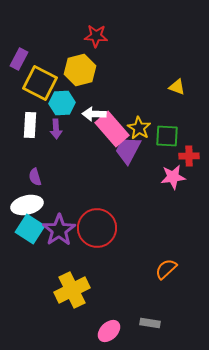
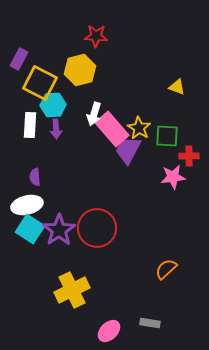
cyan hexagon: moved 9 px left, 2 px down
white arrow: rotated 75 degrees counterclockwise
purple semicircle: rotated 12 degrees clockwise
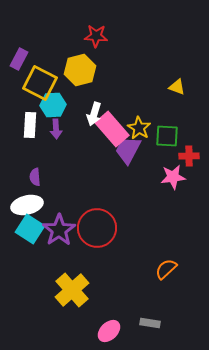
yellow cross: rotated 16 degrees counterclockwise
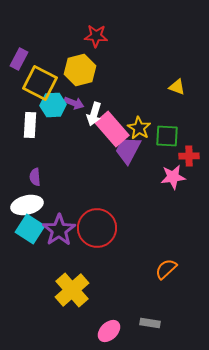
purple arrow: moved 18 px right, 26 px up; rotated 66 degrees counterclockwise
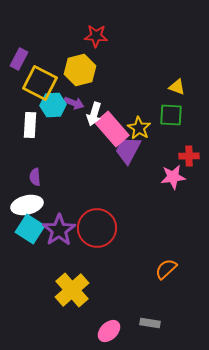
green square: moved 4 px right, 21 px up
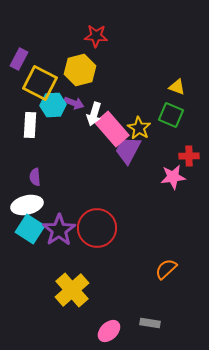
green square: rotated 20 degrees clockwise
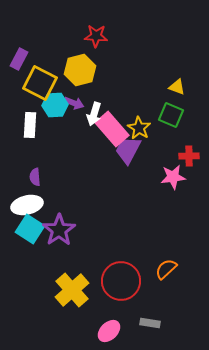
cyan hexagon: moved 2 px right
red circle: moved 24 px right, 53 px down
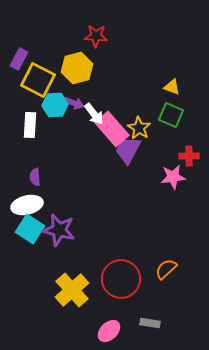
yellow hexagon: moved 3 px left, 2 px up
yellow square: moved 2 px left, 3 px up
yellow triangle: moved 5 px left
white arrow: rotated 55 degrees counterclockwise
purple star: rotated 24 degrees counterclockwise
red circle: moved 2 px up
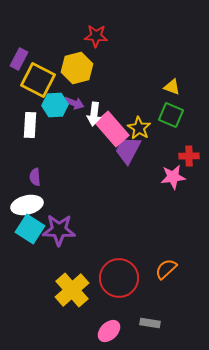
white arrow: rotated 45 degrees clockwise
purple star: rotated 12 degrees counterclockwise
red circle: moved 2 px left, 1 px up
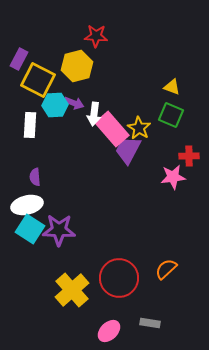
yellow hexagon: moved 2 px up
